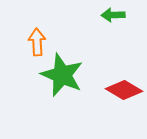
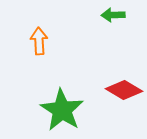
orange arrow: moved 2 px right, 1 px up
green star: moved 35 px down; rotated 9 degrees clockwise
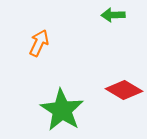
orange arrow: moved 2 px down; rotated 28 degrees clockwise
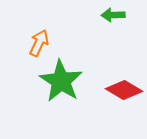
green star: moved 1 px left, 29 px up
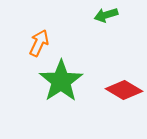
green arrow: moved 7 px left; rotated 15 degrees counterclockwise
green star: rotated 6 degrees clockwise
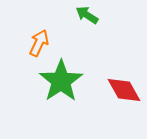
green arrow: moved 19 px left; rotated 50 degrees clockwise
red diamond: rotated 30 degrees clockwise
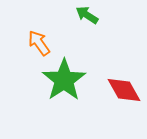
orange arrow: rotated 60 degrees counterclockwise
green star: moved 3 px right, 1 px up
